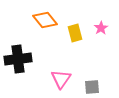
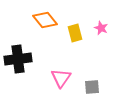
pink star: rotated 16 degrees counterclockwise
pink triangle: moved 1 px up
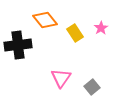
pink star: rotated 16 degrees clockwise
yellow rectangle: rotated 18 degrees counterclockwise
black cross: moved 14 px up
gray square: rotated 35 degrees counterclockwise
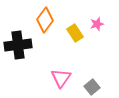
orange diamond: rotated 75 degrees clockwise
pink star: moved 4 px left, 4 px up; rotated 16 degrees clockwise
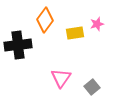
yellow rectangle: rotated 66 degrees counterclockwise
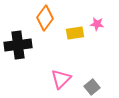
orange diamond: moved 2 px up
pink star: rotated 24 degrees clockwise
pink triangle: moved 1 px down; rotated 10 degrees clockwise
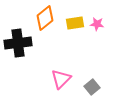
orange diamond: rotated 15 degrees clockwise
yellow rectangle: moved 10 px up
black cross: moved 2 px up
